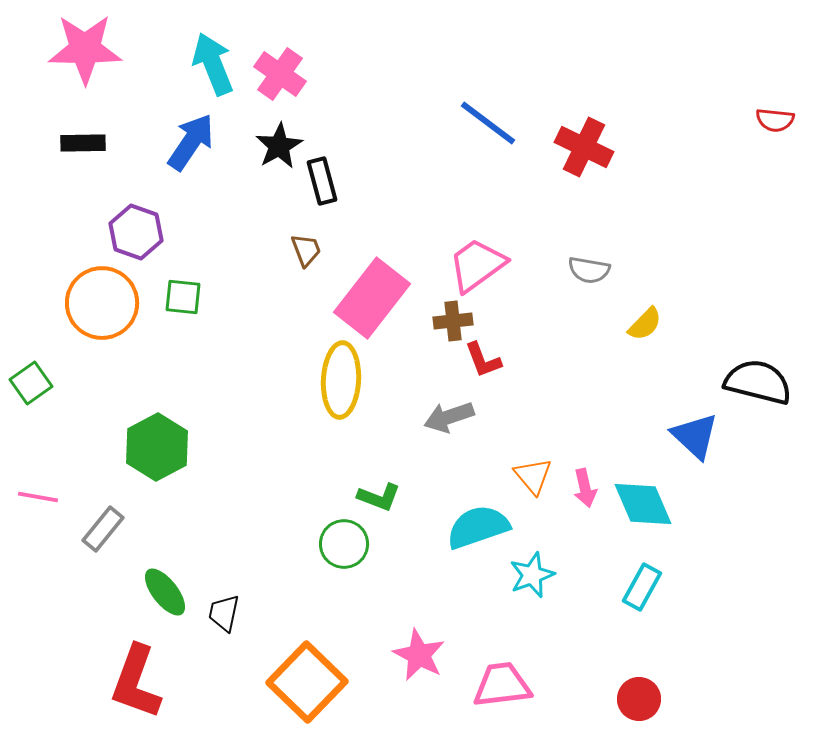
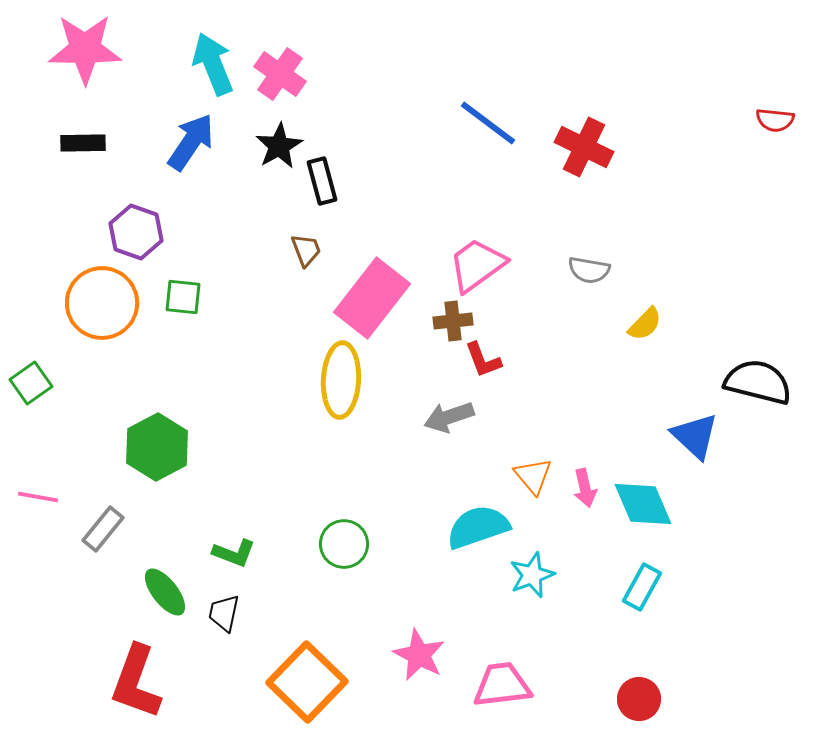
green L-shape at (379, 497): moved 145 px left, 56 px down
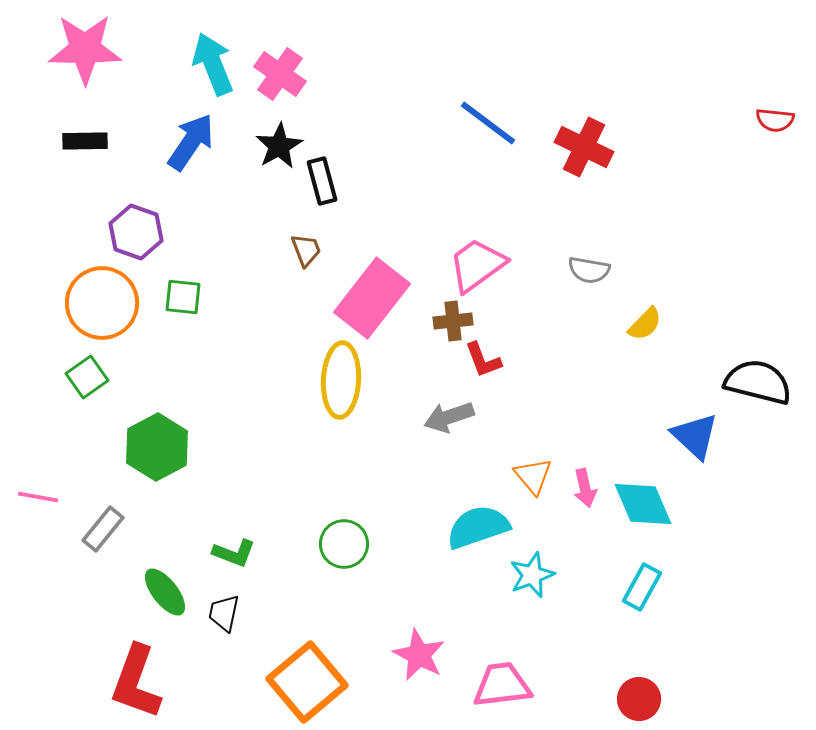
black rectangle at (83, 143): moved 2 px right, 2 px up
green square at (31, 383): moved 56 px right, 6 px up
orange square at (307, 682): rotated 6 degrees clockwise
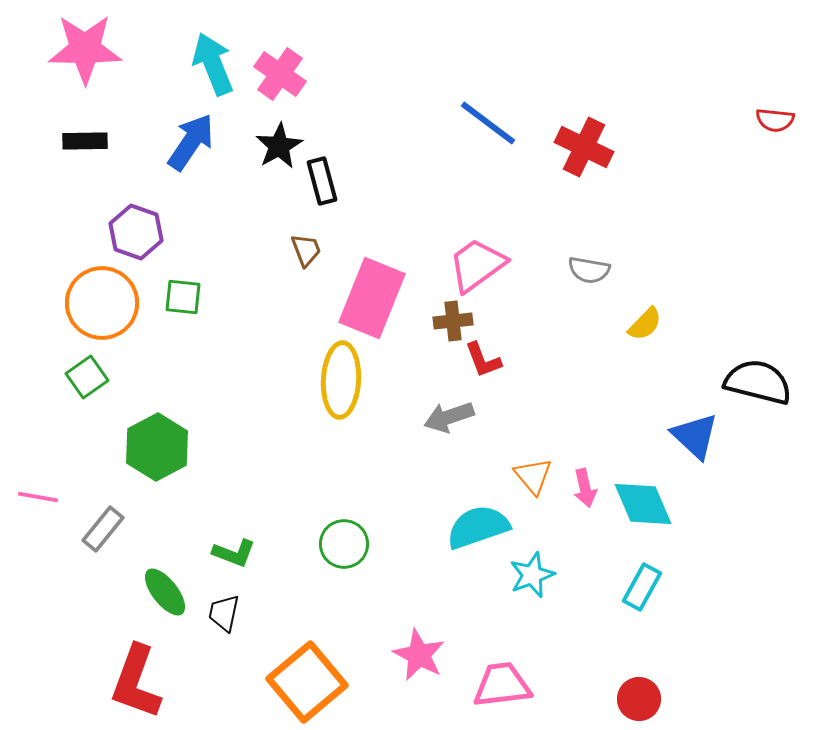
pink rectangle at (372, 298): rotated 16 degrees counterclockwise
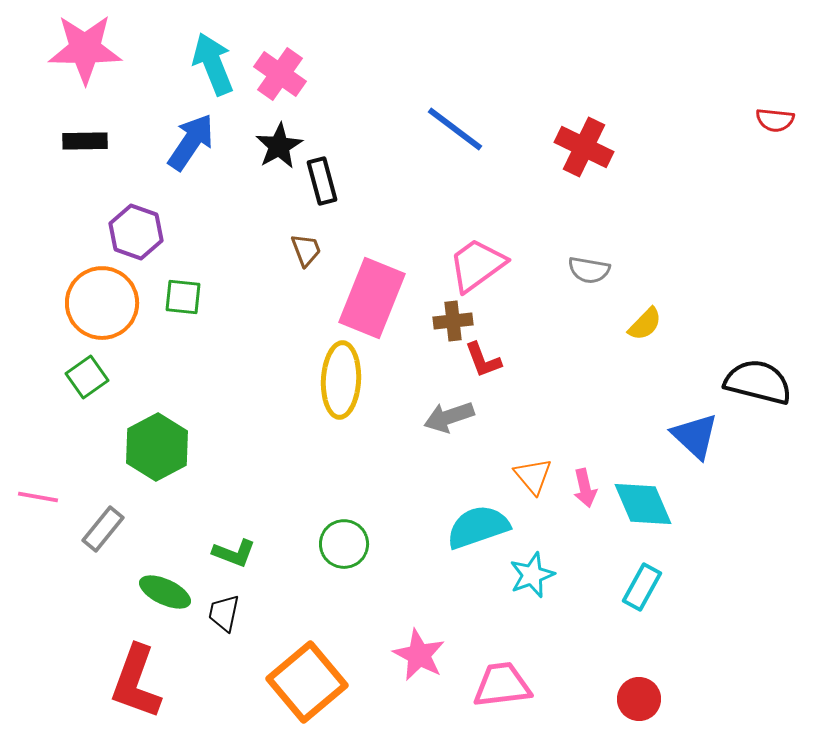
blue line at (488, 123): moved 33 px left, 6 px down
green ellipse at (165, 592): rotated 27 degrees counterclockwise
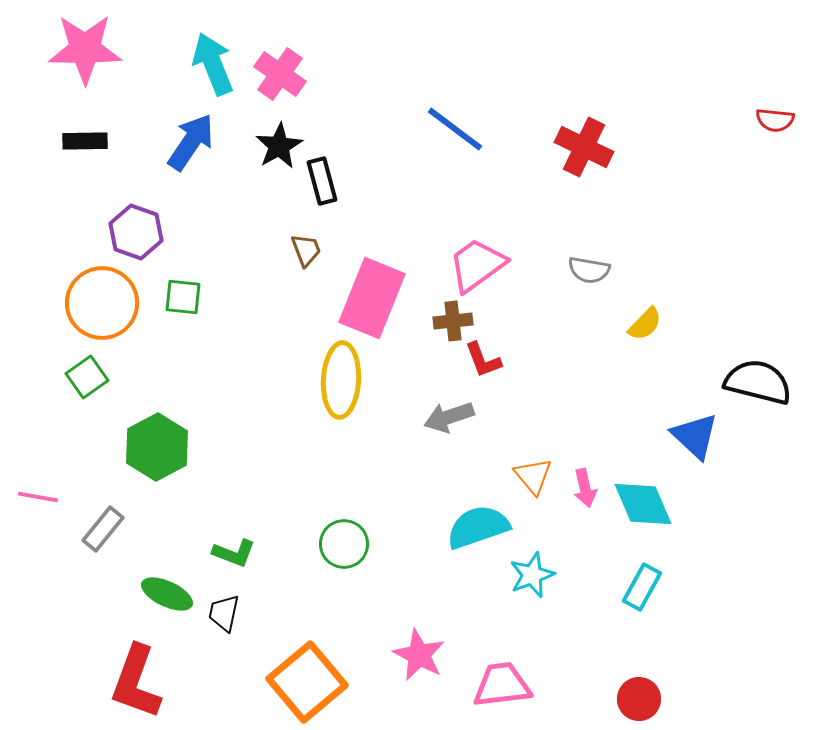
green ellipse at (165, 592): moved 2 px right, 2 px down
